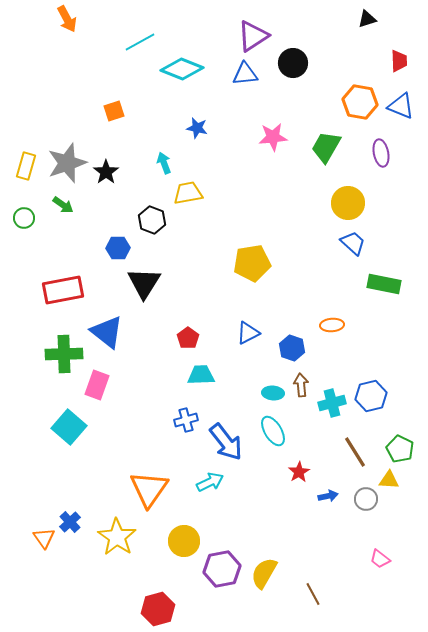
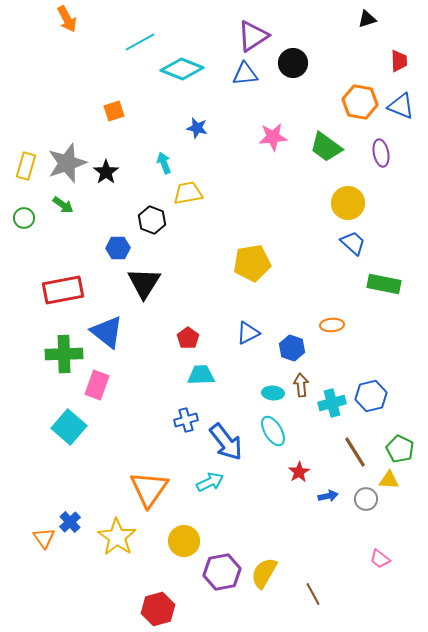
green trapezoid at (326, 147): rotated 84 degrees counterclockwise
purple hexagon at (222, 569): moved 3 px down
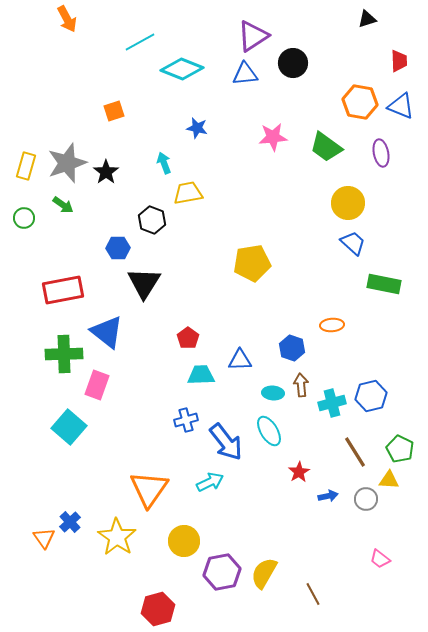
blue triangle at (248, 333): moved 8 px left, 27 px down; rotated 25 degrees clockwise
cyan ellipse at (273, 431): moved 4 px left
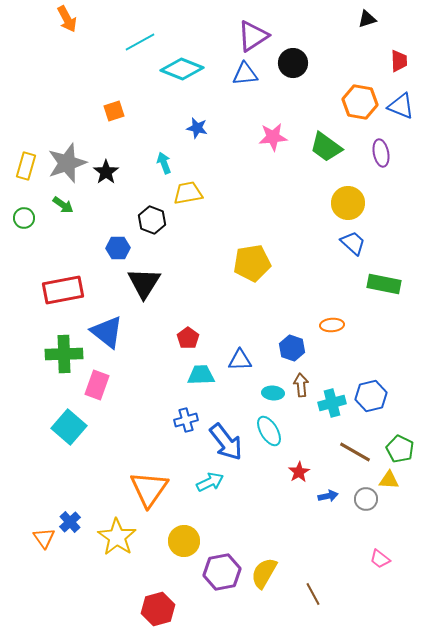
brown line at (355, 452): rotated 28 degrees counterclockwise
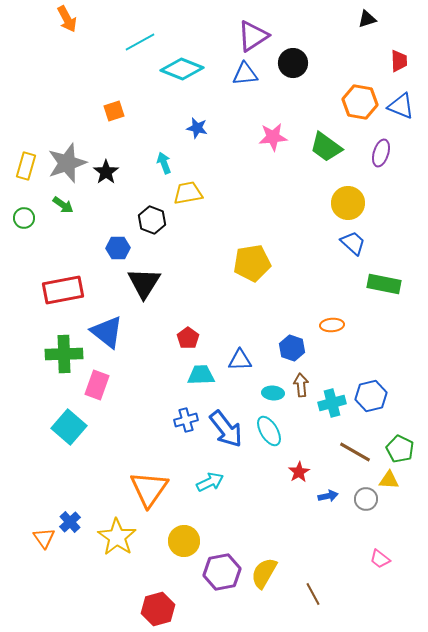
purple ellipse at (381, 153): rotated 28 degrees clockwise
blue arrow at (226, 442): moved 13 px up
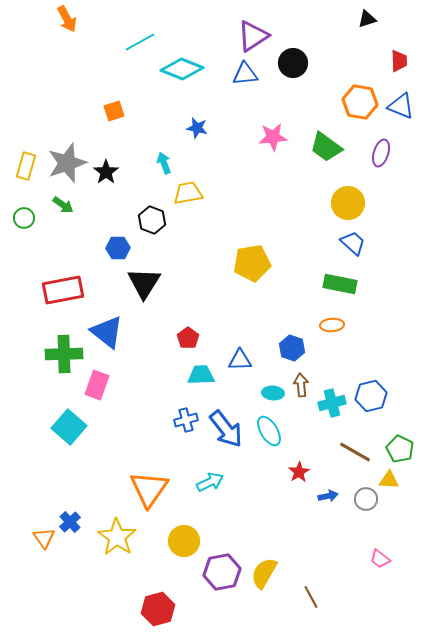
green rectangle at (384, 284): moved 44 px left
brown line at (313, 594): moved 2 px left, 3 px down
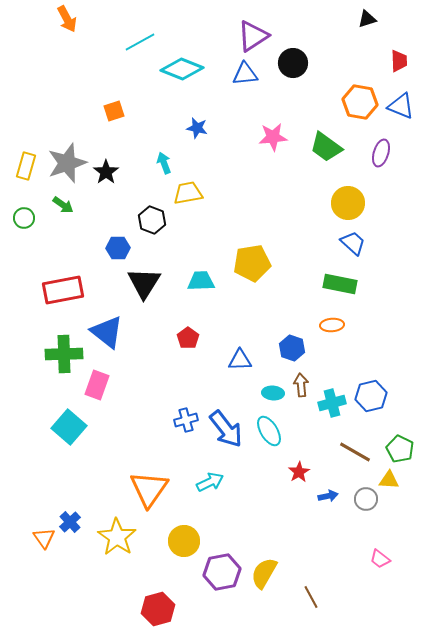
cyan trapezoid at (201, 375): moved 94 px up
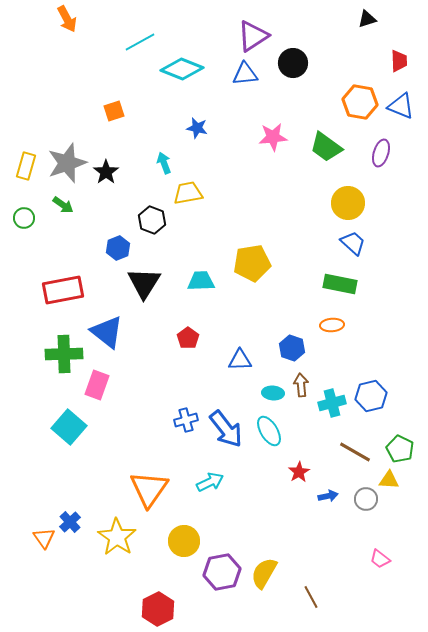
blue hexagon at (118, 248): rotated 20 degrees counterclockwise
red hexagon at (158, 609): rotated 12 degrees counterclockwise
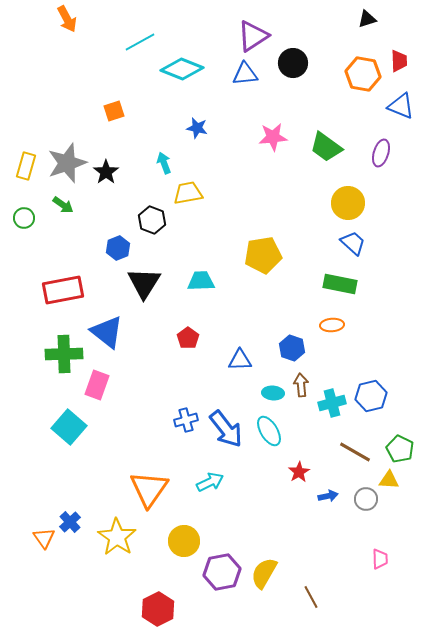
orange hexagon at (360, 102): moved 3 px right, 28 px up
yellow pentagon at (252, 263): moved 11 px right, 8 px up
pink trapezoid at (380, 559): rotated 130 degrees counterclockwise
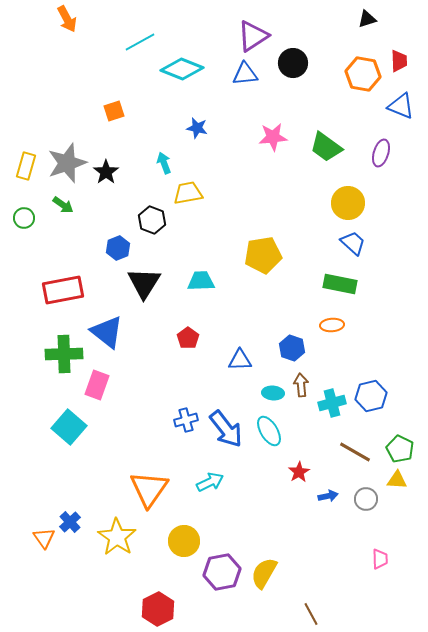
yellow triangle at (389, 480): moved 8 px right
brown line at (311, 597): moved 17 px down
